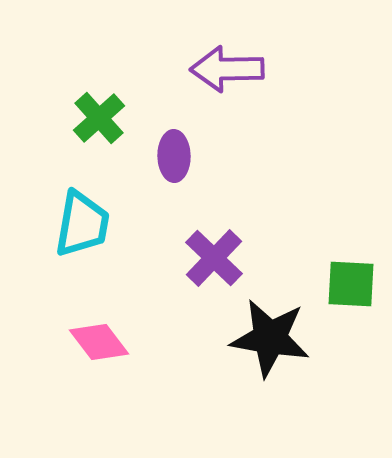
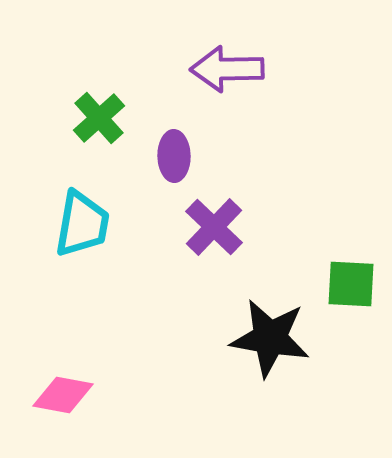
purple cross: moved 31 px up
pink diamond: moved 36 px left, 53 px down; rotated 42 degrees counterclockwise
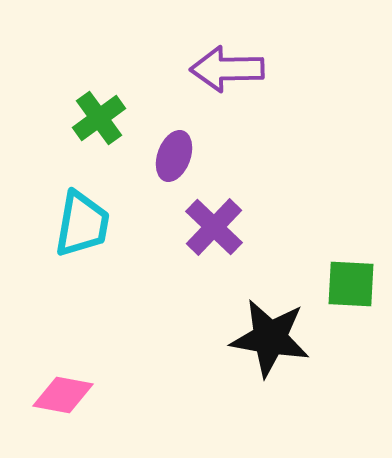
green cross: rotated 6 degrees clockwise
purple ellipse: rotated 21 degrees clockwise
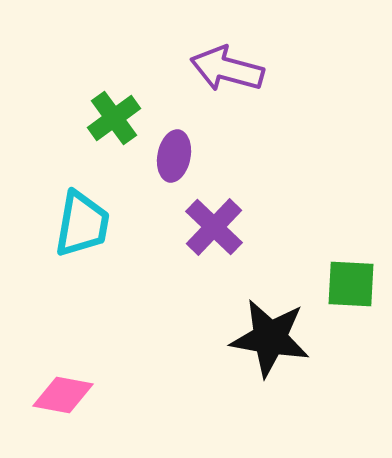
purple arrow: rotated 16 degrees clockwise
green cross: moved 15 px right
purple ellipse: rotated 9 degrees counterclockwise
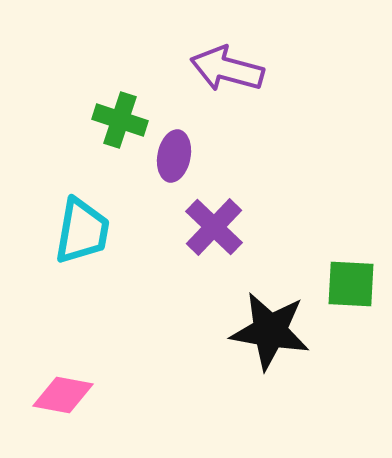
green cross: moved 6 px right, 2 px down; rotated 36 degrees counterclockwise
cyan trapezoid: moved 7 px down
black star: moved 7 px up
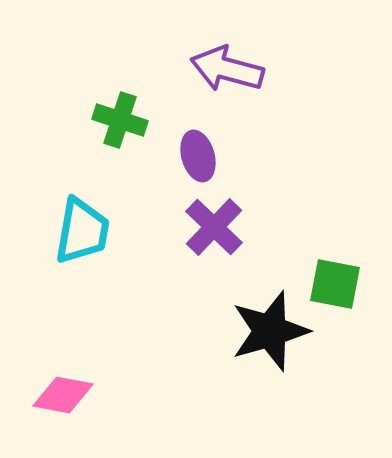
purple ellipse: moved 24 px right; rotated 27 degrees counterclockwise
green square: moved 16 px left; rotated 8 degrees clockwise
black star: rotated 26 degrees counterclockwise
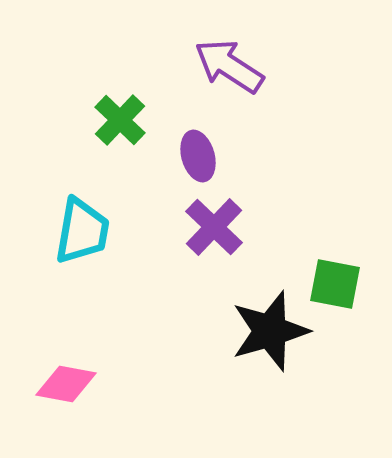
purple arrow: moved 2 px right, 3 px up; rotated 18 degrees clockwise
green cross: rotated 26 degrees clockwise
pink diamond: moved 3 px right, 11 px up
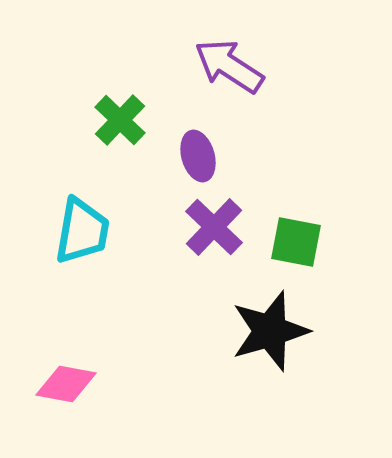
green square: moved 39 px left, 42 px up
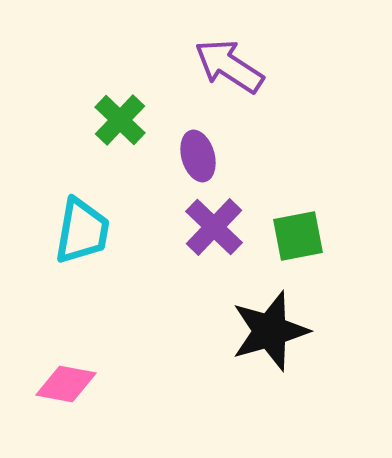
green square: moved 2 px right, 6 px up; rotated 22 degrees counterclockwise
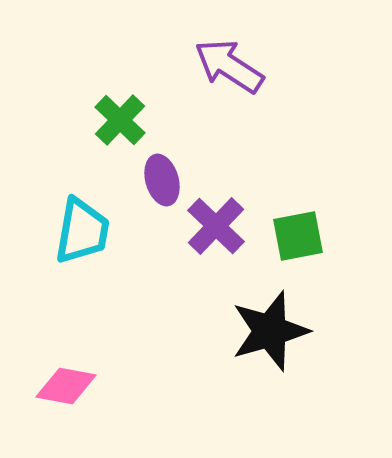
purple ellipse: moved 36 px left, 24 px down
purple cross: moved 2 px right, 1 px up
pink diamond: moved 2 px down
